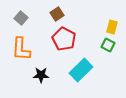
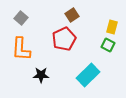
brown square: moved 15 px right, 1 px down
red pentagon: rotated 20 degrees clockwise
cyan rectangle: moved 7 px right, 5 px down
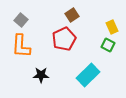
gray square: moved 2 px down
yellow rectangle: rotated 40 degrees counterclockwise
orange L-shape: moved 3 px up
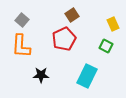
gray square: moved 1 px right
yellow rectangle: moved 1 px right, 3 px up
green square: moved 2 px left, 1 px down
cyan rectangle: moved 1 px left, 1 px down; rotated 20 degrees counterclockwise
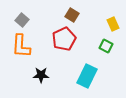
brown square: rotated 24 degrees counterclockwise
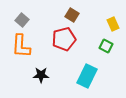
red pentagon: rotated 10 degrees clockwise
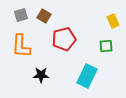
brown square: moved 28 px left, 1 px down
gray square: moved 1 px left, 5 px up; rotated 32 degrees clockwise
yellow rectangle: moved 3 px up
green square: rotated 32 degrees counterclockwise
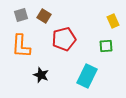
black star: rotated 21 degrees clockwise
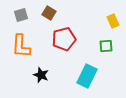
brown square: moved 5 px right, 3 px up
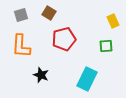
cyan rectangle: moved 3 px down
